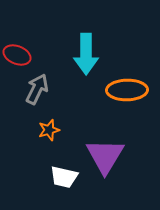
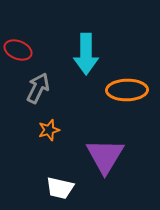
red ellipse: moved 1 px right, 5 px up
gray arrow: moved 1 px right, 1 px up
white trapezoid: moved 4 px left, 11 px down
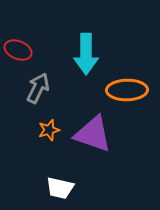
purple triangle: moved 12 px left, 22 px up; rotated 42 degrees counterclockwise
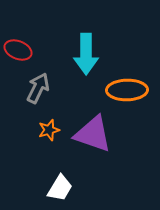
white trapezoid: rotated 72 degrees counterclockwise
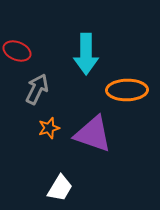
red ellipse: moved 1 px left, 1 px down
gray arrow: moved 1 px left, 1 px down
orange star: moved 2 px up
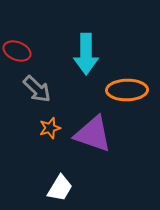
gray arrow: rotated 108 degrees clockwise
orange star: moved 1 px right
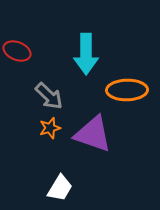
gray arrow: moved 12 px right, 7 px down
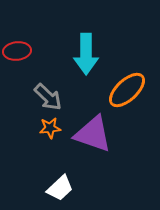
red ellipse: rotated 28 degrees counterclockwise
orange ellipse: rotated 42 degrees counterclockwise
gray arrow: moved 1 px left, 1 px down
orange star: rotated 10 degrees clockwise
white trapezoid: rotated 16 degrees clockwise
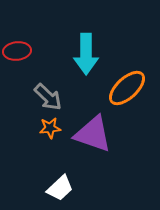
orange ellipse: moved 2 px up
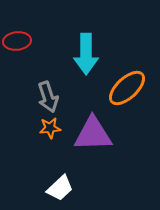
red ellipse: moved 10 px up
gray arrow: rotated 28 degrees clockwise
purple triangle: rotated 21 degrees counterclockwise
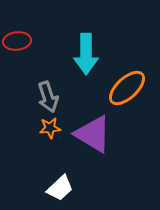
purple triangle: rotated 33 degrees clockwise
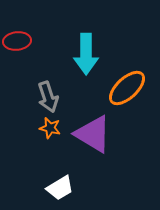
orange star: rotated 20 degrees clockwise
white trapezoid: rotated 12 degrees clockwise
